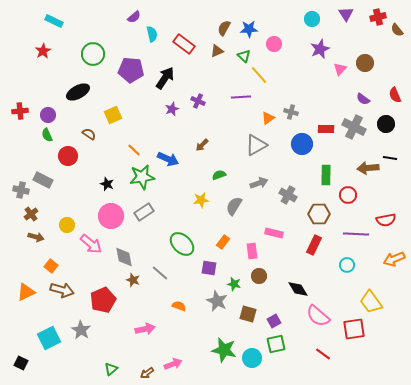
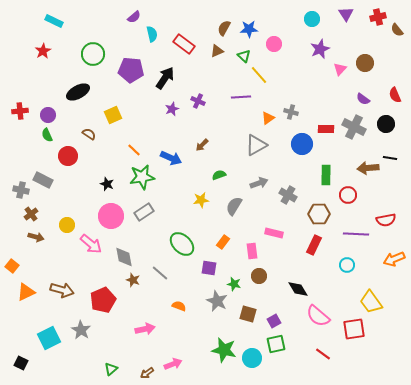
blue arrow at (168, 159): moved 3 px right, 1 px up
orange square at (51, 266): moved 39 px left
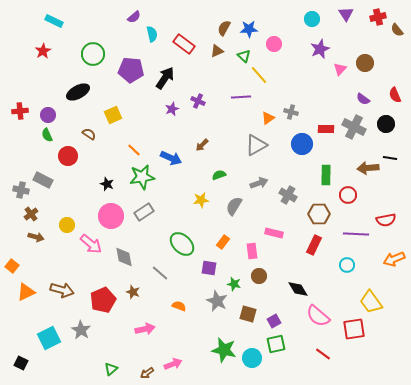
brown star at (133, 280): moved 12 px down
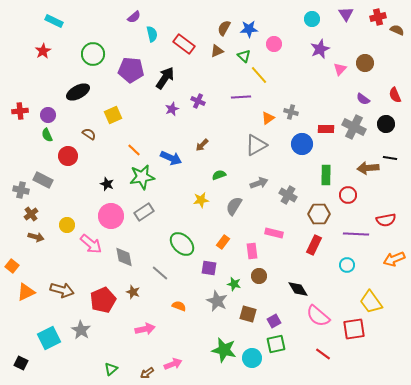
brown semicircle at (397, 30): rotated 152 degrees clockwise
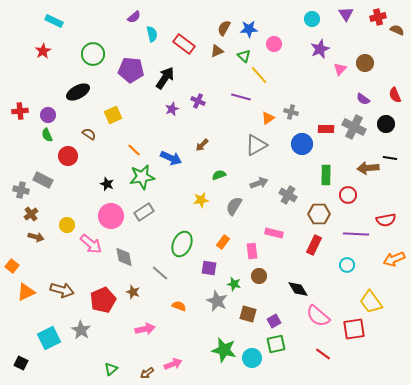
purple line at (241, 97): rotated 18 degrees clockwise
green ellipse at (182, 244): rotated 70 degrees clockwise
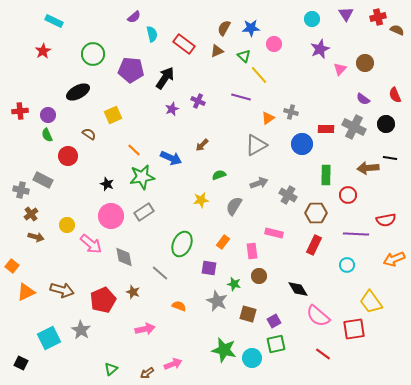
blue star at (249, 29): moved 2 px right, 1 px up
brown hexagon at (319, 214): moved 3 px left, 1 px up
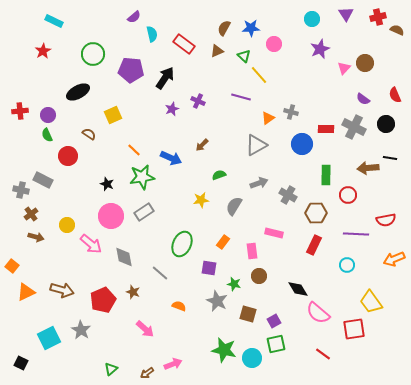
pink triangle at (340, 69): moved 4 px right, 1 px up
pink semicircle at (318, 316): moved 3 px up
pink arrow at (145, 329): rotated 54 degrees clockwise
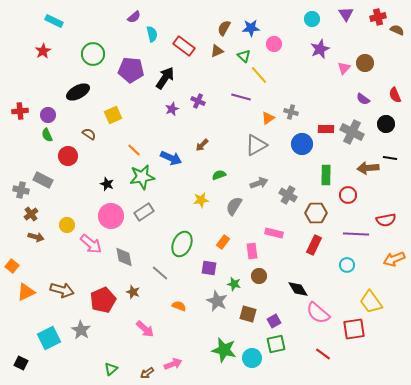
red rectangle at (184, 44): moved 2 px down
gray cross at (354, 127): moved 2 px left, 5 px down
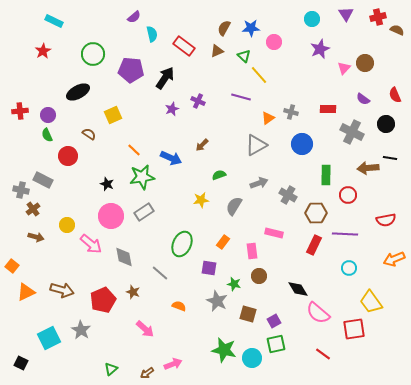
pink circle at (274, 44): moved 2 px up
red rectangle at (326, 129): moved 2 px right, 20 px up
brown cross at (31, 214): moved 2 px right, 5 px up
purple line at (356, 234): moved 11 px left
cyan circle at (347, 265): moved 2 px right, 3 px down
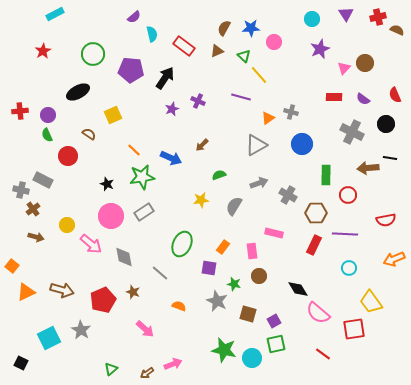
cyan rectangle at (54, 21): moved 1 px right, 7 px up; rotated 54 degrees counterclockwise
red rectangle at (328, 109): moved 6 px right, 12 px up
orange rectangle at (223, 242): moved 5 px down
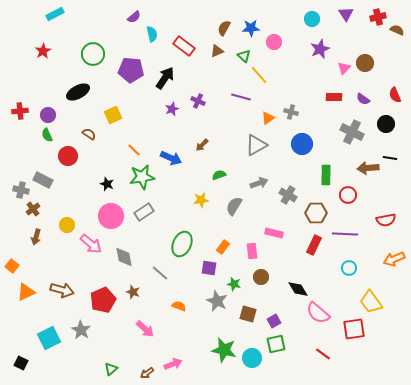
brown arrow at (36, 237): rotated 91 degrees clockwise
brown circle at (259, 276): moved 2 px right, 1 px down
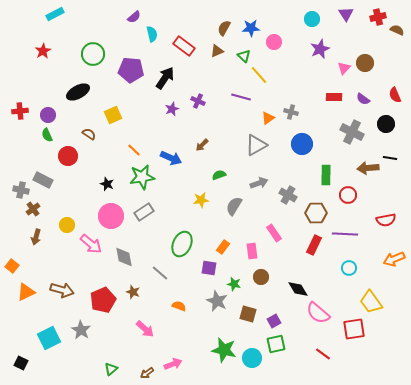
pink rectangle at (274, 233): rotated 42 degrees clockwise
